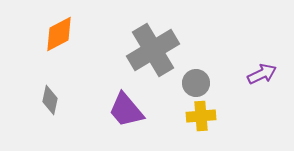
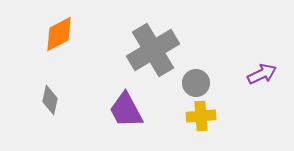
purple trapezoid: rotated 12 degrees clockwise
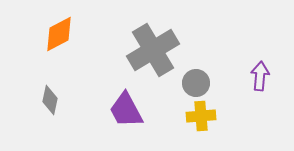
purple arrow: moved 2 px left, 2 px down; rotated 60 degrees counterclockwise
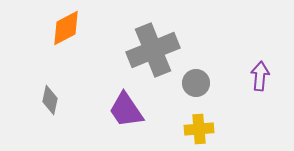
orange diamond: moved 7 px right, 6 px up
gray cross: rotated 9 degrees clockwise
purple trapezoid: rotated 6 degrees counterclockwise
yellow cross: moved 2 px left, 13 px down
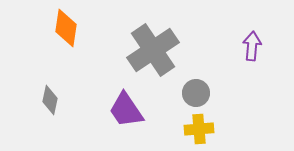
orange diamond: rotated 54 degrees counterclockwise
gray cross: rotated 12 degrees counterclockwise
purple arrow: moved 8 px left, 30 px up
gray circle: moved 10 px down
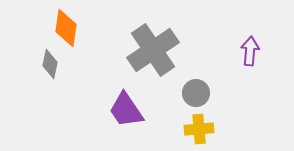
purple arrow: moved 2 px left, 5 px down
gray diamond: moved 36 px up
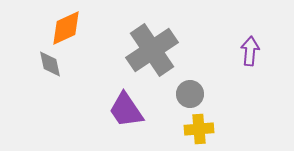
orange diamond: rotated 57 degrees clockwise
gray cross: moved 1 px left
gray diamond: rotated 24 degrees counterclockwise
gray circle: moved 6 px left, 1 px down
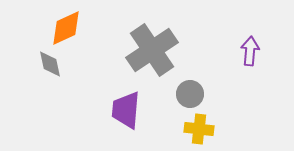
purple trapezoid: rotated 39 degrees clockwise
yellow cross: rotated 12 degrees clockwise
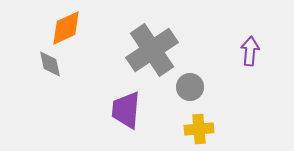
gray circle: moved 7 px up
yellow cross: rotated 12 degrees counterclockwise
